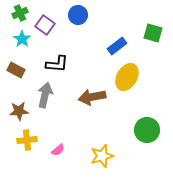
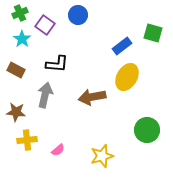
blue rectangle: moved 5 px right
brown star: moved 3 px left, 1 px down; rotated 12 degrees clockwise
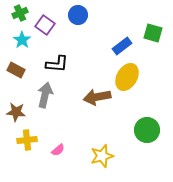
cyan star: moved 1 px down
brown arrow: moved 5 px right
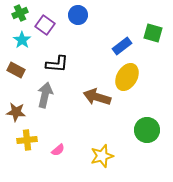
brown arrow: rotated 28 degrees clockwise
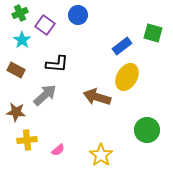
gray arrow: rotated 35 degrees clockwise
yellow star: moved 1 px left, 1 px up; rotated 20 degrees counterclockwise
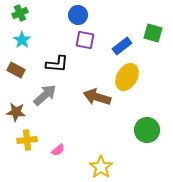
purple square: moved 40 px right, 15 px down; rotated 24 degrees counterclockwise
yellow star: moved 12 px down
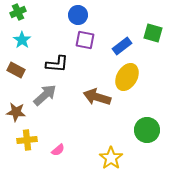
green cross: moved 2 px left, 1 px up
yellow star: moved 10 px right, 9 px up
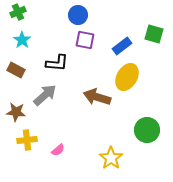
green square: moved 1 px right, 1 px down
black L-shape: moved 1 px up
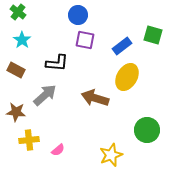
green cross: rotated 28 degrees counterclockwise
green square: moved 1 px left, 1 px down
brown arrow: moved 2 px left, 1 px down
yellow cross: moved 2 px right
yellow star: moved 3 px up; rotated 15 degrees clockwise
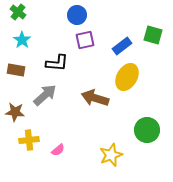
blue circle: moved 1 px left
purple square: rotated 24 degrees counterclockwise
brown rectangle: rotated 18 degrees counterclockwise
brown star: moved 1 px left
